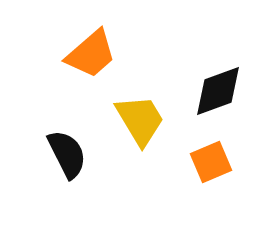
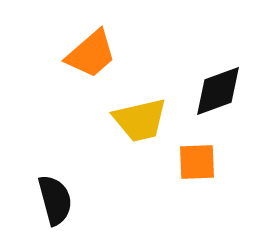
yellow trapezoid: rotated 108 degrees clockwise
black semicircle: moved 12 px left, 46 px down; rotated 12 degrees clockwise
orange square: moved 14 px left; rotated 21 degrees clockwise
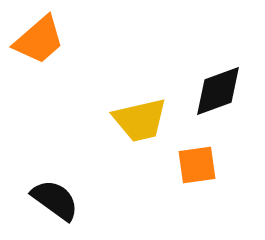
orange trapezoid: moved 52 px left, 14 px up
orange square: moved 3 px down; rotated 6 degrees counterclockwise
black semicircle: rotated 39 degrees counterclockwise
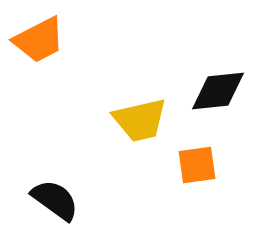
orange trapezoid: rotated 14 degrees clockwise
black diamond: rotated 14 degrees clockwise
